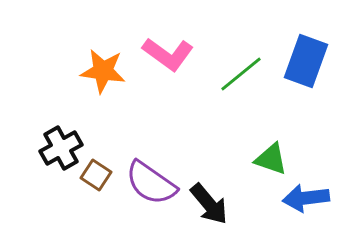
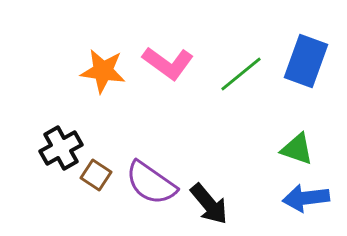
pink L-shape: moved 9 px down
green triangle: moved 26 px right, 10 px up
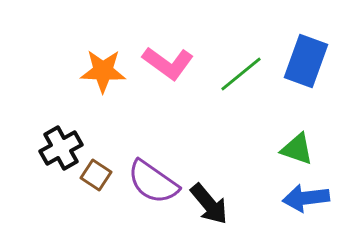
orange star: rotated 6 degrees counterclockwise
purple semicircle: moved 2 px right, 1 px up
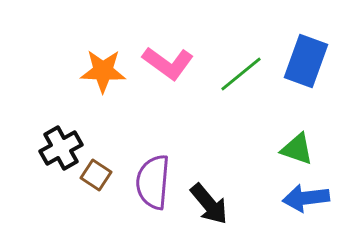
purple semicircle: rotated 60 degrees clockwise
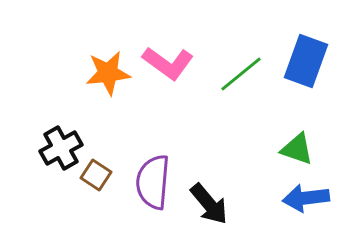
orange star: moved 5 px right, 2 px down; rotated 9 degrees counterclockwise
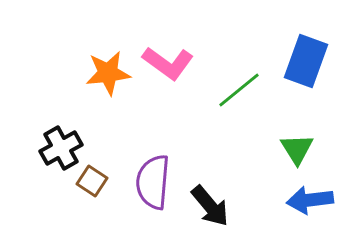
green line: moved 2 px left, 16 px down
green triangle: rotated 39 degrees clockwise
brown square: moved 4 px left, 6 px down
blue arrow: moved 4 px right, 2 px down
black arrow: moved 1 px right, 2 px down
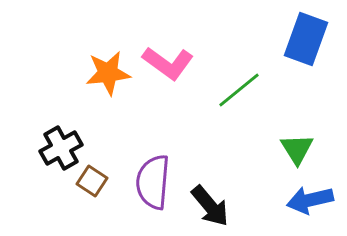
blue rectangle: moved 22 px up
blue arrow: rotated 6 degrees counterclockwise
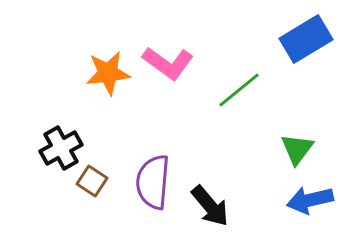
blue rectangle: rotated 39 degrees clockwise
green triangle: rotated 9 degrees clockwise
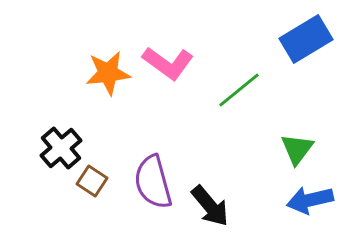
black cross: rotated 12 degrees counterclockwise
purple semicircle: rotated 20 degrees counterclockwise
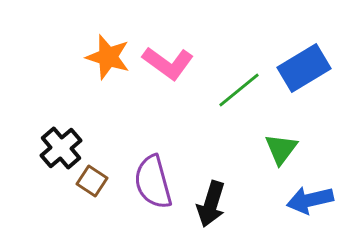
blue rectangle: moved 2 px left, 29 px down
orange star: moved 16 px up; rotated 24 degrees clockwise
green triangle: moved 16 px left
black arrow: moved 1 px right, 2 px up; rotated 57 degrees clockwise
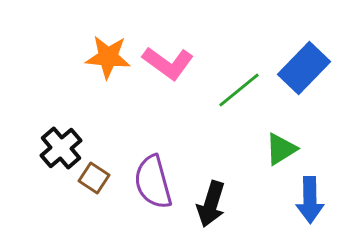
orange star: rotated 12 degrees counterclockwise
blue rectangle: rotated 15 degrees counterclockwise
green triangle: rotated 21 degrees clockwise
brown square: moved 2 px right, 3 px up
blue arrow: rotated 78 degrees counterclockwise
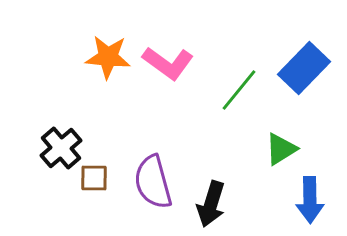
green line: rotated 12 degrees counterclockwise
brown square: rotated 32 degrees counterclockwise
